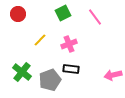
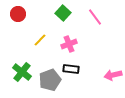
green square: rotated 21 degrees counterclockwise
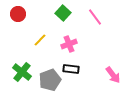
pink arrow: rotated 114 degrees counterclockwise
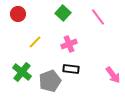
pink line: moved 3 px right
yellow line: moved 5 px left, 2 px down
gray pentagon: moved 1 px down
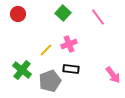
yellow line: moved 11 px right, 8 px down
green cross: moved 2 px up
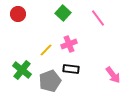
pink line: moved 1 px down
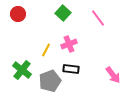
yellow line: rotated 16 degrees counterclockwise
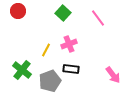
red circle: moved 3 px up
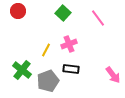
gray pentagon: moved 2 px left
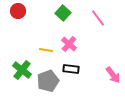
pink cross: rotated 28 degrees counterclockwise
yellow line: rotated 72 degrees clockwise
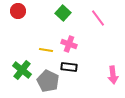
pink cross: rotated 21 degrees counterclockwise
black rectangle: moved 2 px left, 2 px up
pink arrow: rotated 30 degrees clockwise
gray pentagon: rotated 25 degrees counterclockwise
